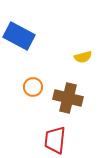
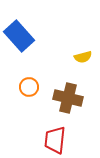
blue rectangle: rotated 20 degrees clockwise
orange circle: moved 4 px left
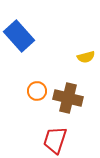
yellow semicircle: moved 3 px right
orange circle: moved 8 px right, 4 px down
red trapezoid: rotated 12 degrees clockwise
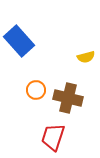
blue rectangle: moved 5 px down
orange circle: moved 1 px left, 1 px up
red trapezoid: moved 2 px left, 3 px up
